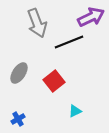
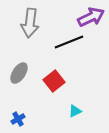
gray arrow: moved 7 px left; rotated 28 degrees clockwise
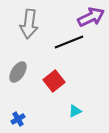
gray arrow: moved 1 px left, 1 px down
gray ellipse: moved 1 px left, 1 px up
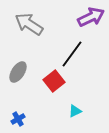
gray arrow: rotated 116 degrees clockwise
black line: moved 3 px right, 12 px down; rotated 32 degrees counterclockwise
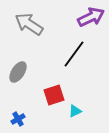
black line: moved 2 px right
red square: moved 14 px down; rotated 20 degrees clockwise
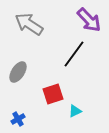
purple arrow: moved 2 px left, 3 px down; rotated 72 degrees clockwise
red square: moved 1 px left, 1 px up
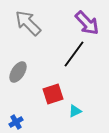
purple arrow: moved 2 px left, 3 px down
gray arrow: moved 1 px left, 1 px up; rotated 12 degrees clockwise
blue cross: moved 2 px left, 3 px down
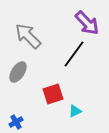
gray arrow: moved 13 px down
